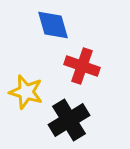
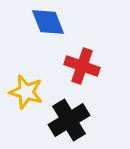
blue diamond: moved 5 px left, 3 px up; rotated 6 degrees counterclockwise
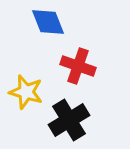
red cross: moved 4 px left
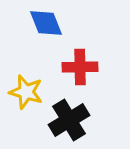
blue diamond: moved 2 px left, 1 px down
red cross: moved 2 px right, 1 px down; rotated 20 degrees counterclockwise
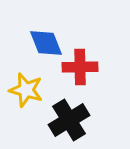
blue diamond: moved 20 px down
yellow star: moved 2 px up
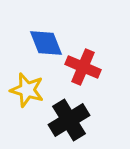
red cross: moved 3 px right; rotated 24 degrees clockwise
yellow star: moved 1 px right
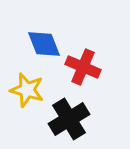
blue diamond: moved 2 px left, 1 px down
black cross: moved 1 px up
